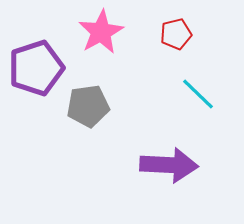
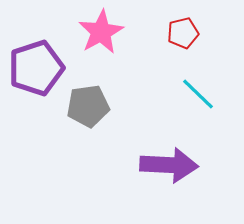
red pentagon: moved 7 px right, 1 px up
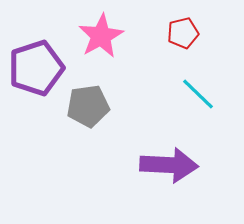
pink star: moved 4 px down
